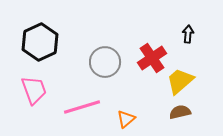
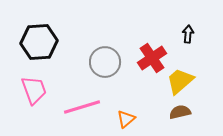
black hexagon: moved 1 px left; rotated 21 degrees clockwise
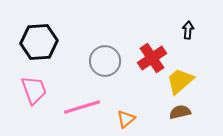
black arrow: moved 4 px up
gray circle: moved 1 px up
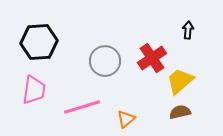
pink trapezoid: rotated 28 degrees clockwise
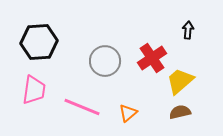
pink line: rotated 39 degrees clockwise
orange triangle: moved 2 px right, 6 px up
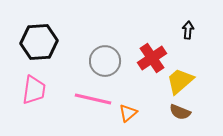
pink line: moved 11 px right, 8 px up; rotated 9 degrees counterclockwise
brown semicircle: rotated 145 degrees counterclockwise
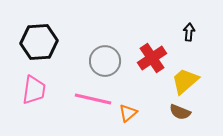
black arrow: moved 1 px right, 2 px down
yellow trapezoid: moved 5 px right
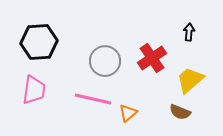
yellow trapezoid: moved 5 px right, 1 px up
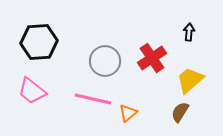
pink trapezoid: moved 2 px left, 1 px down; rotated 120 degrees clockwise
brown semicircle: rotated 100 degrees clockwise
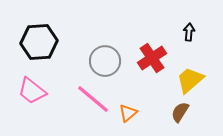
pink line: rotated 27 degrees clockwise
